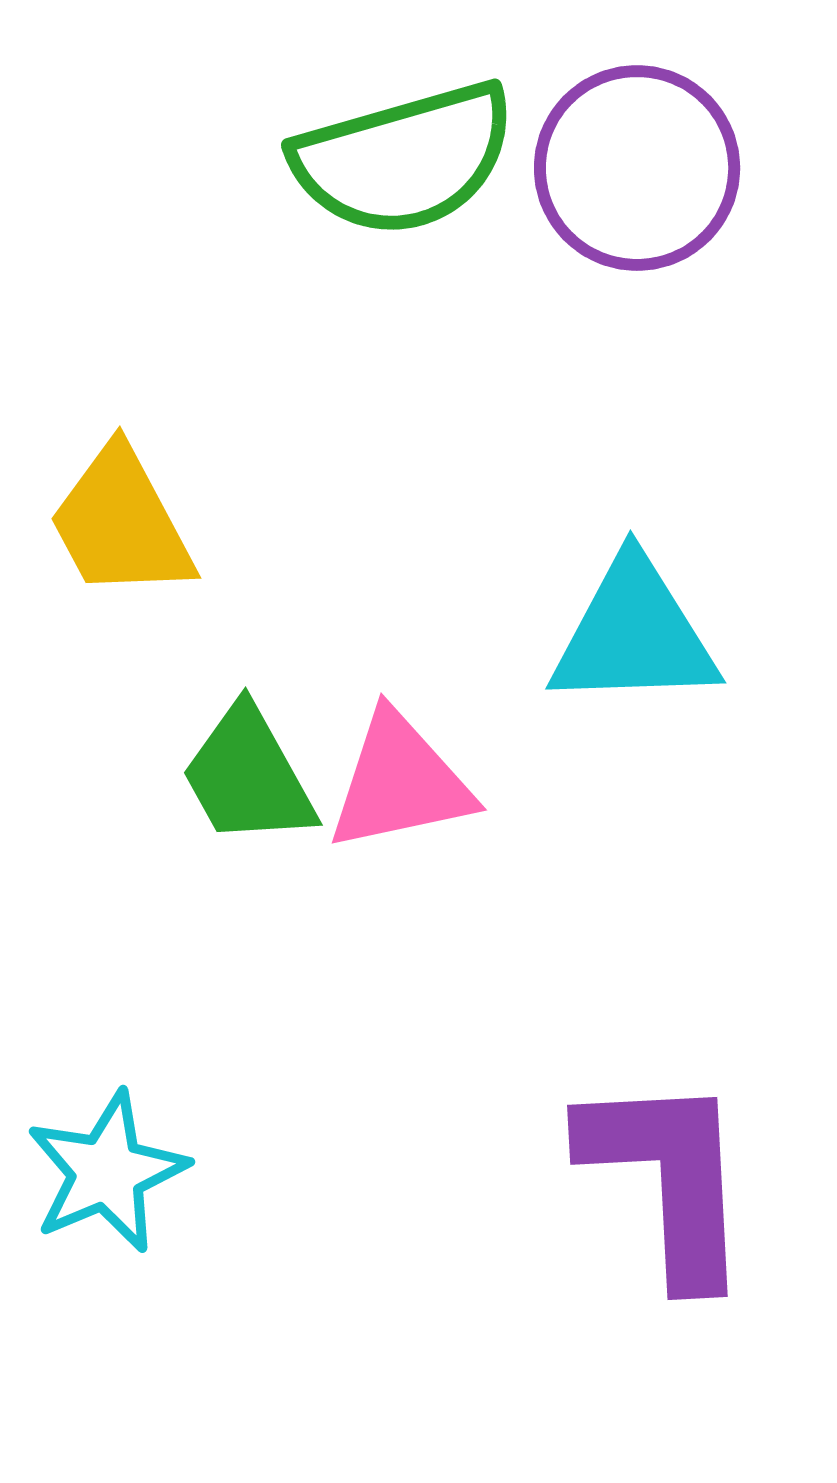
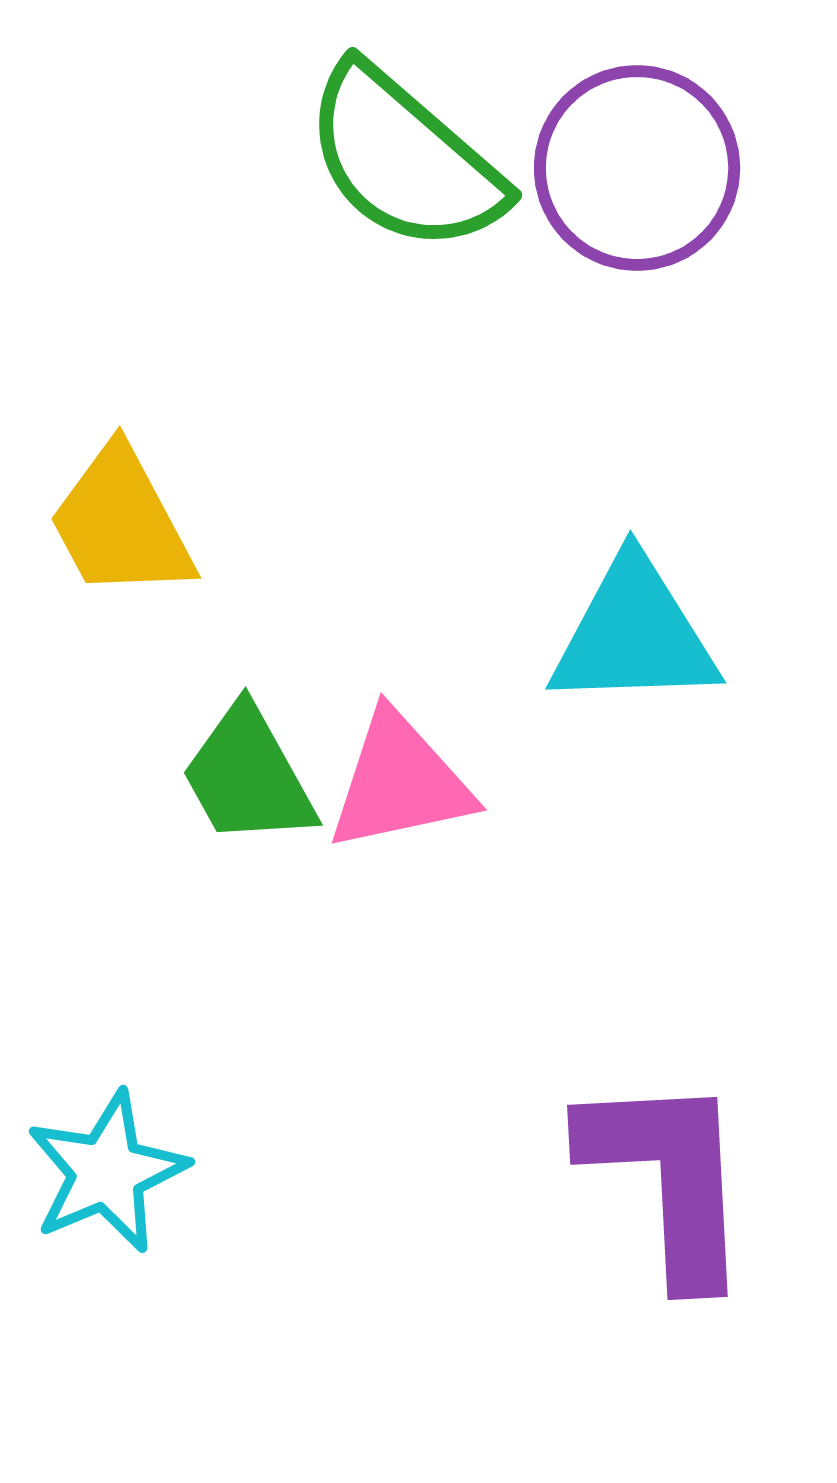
green semicircle: rotated 57 degrees clockwise
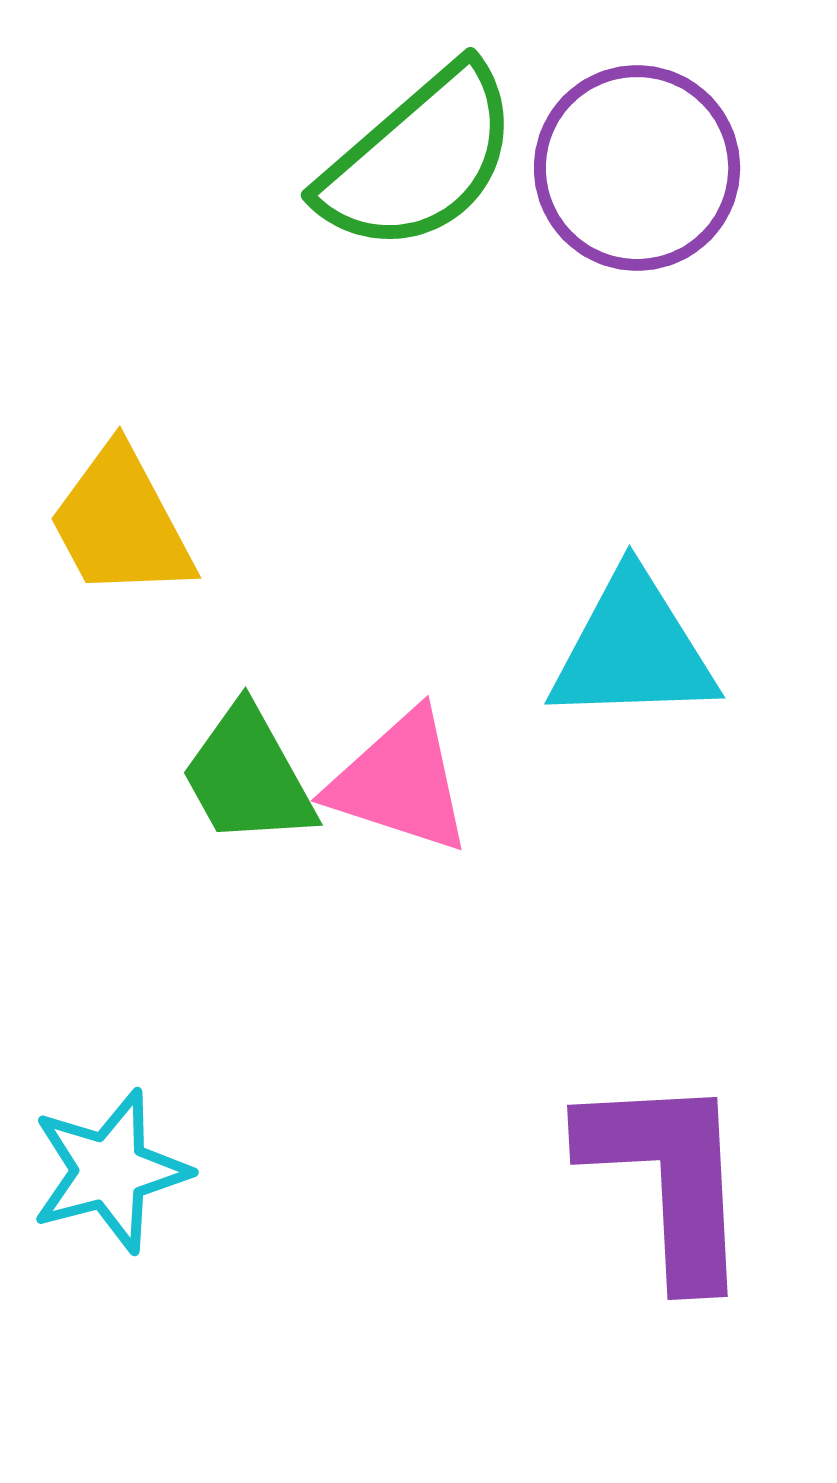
green semicircle: moved 15 px right; rotated 82 degrees counterclockwise
cyan triangle: moved 1 px left, 15 px down
pink triangle: rotated 30 degrees clockwise
cyan star: moved 3 px right, 1 px up; rotated 8 degrees clockwise
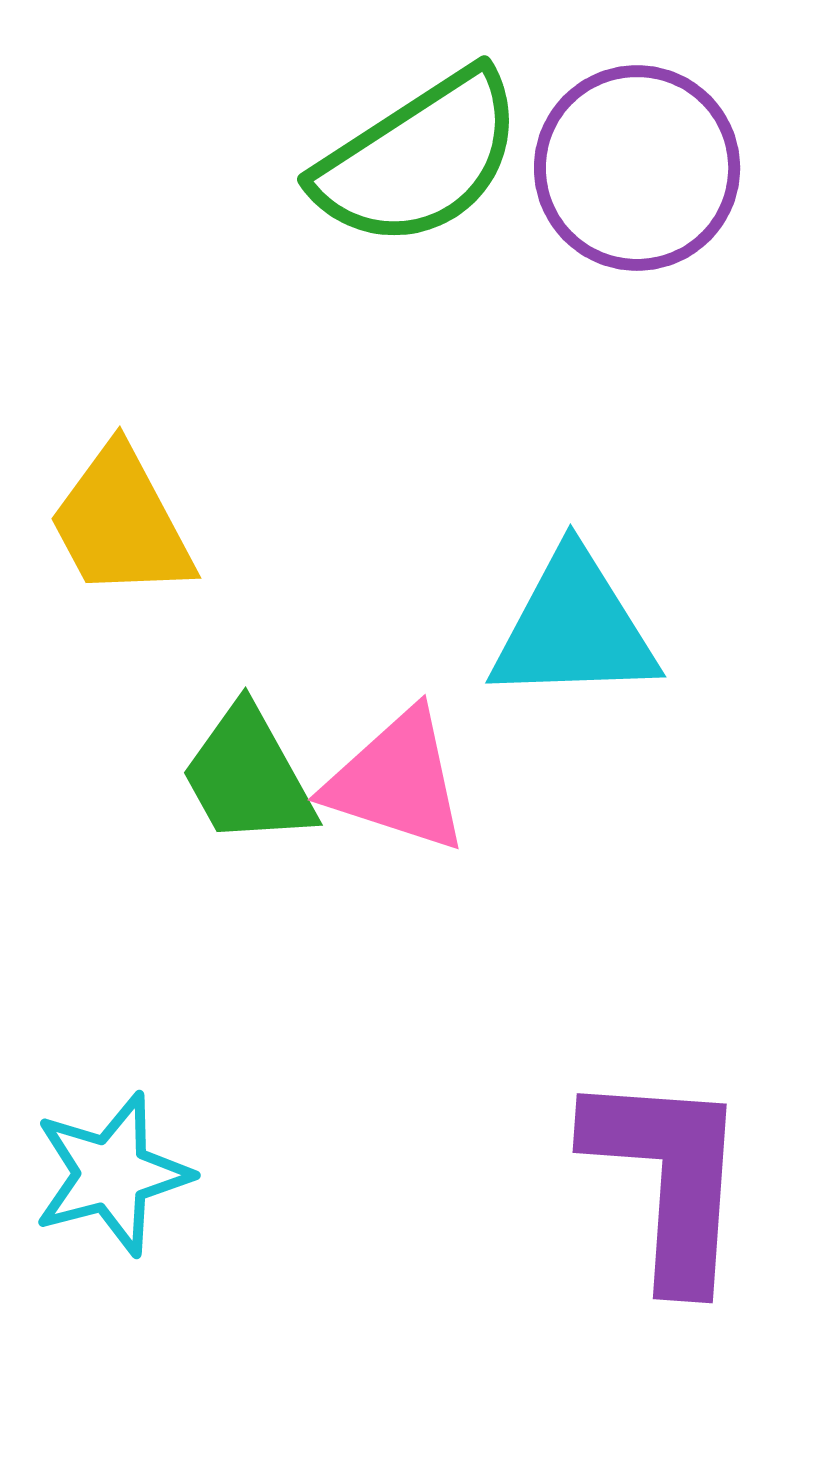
green semicircle: rotated 8 degrees clockwise
cyan triangle: moved 59 px left, 21 px up
pink triangle: moved 3 px left, 1 px up
cyan star: moved 2 px right, 3 px down
purple L-shape: rotated 7 degrees clockwise
